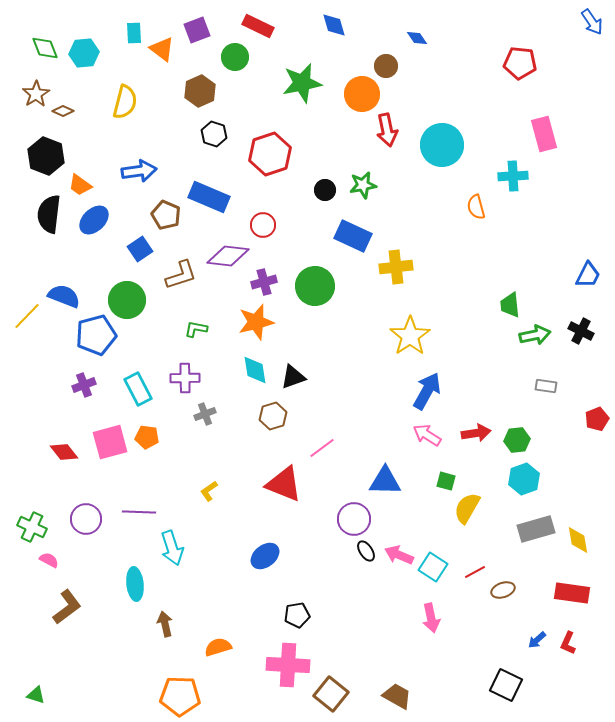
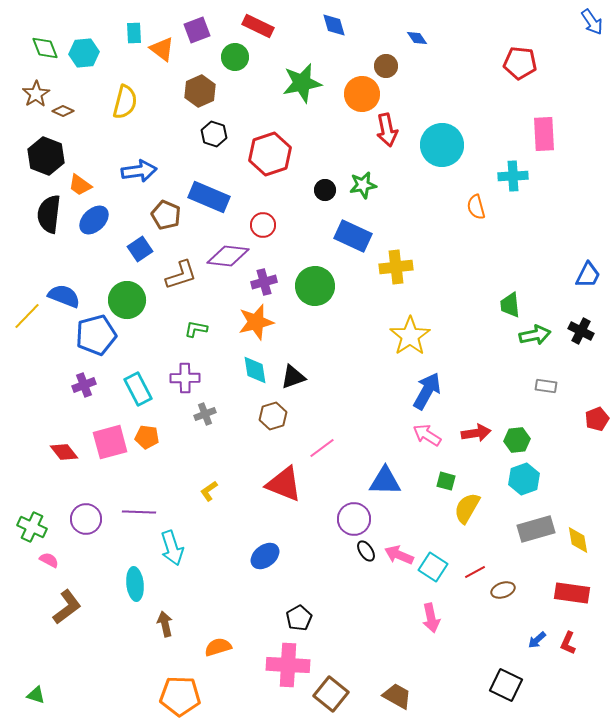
pink rectangle at (544, 134): rotated 12 degrees clockwise
black pentagon at (297, 615): moved 2 px right, 3 px down; rotated 20 degrees counterclockwise
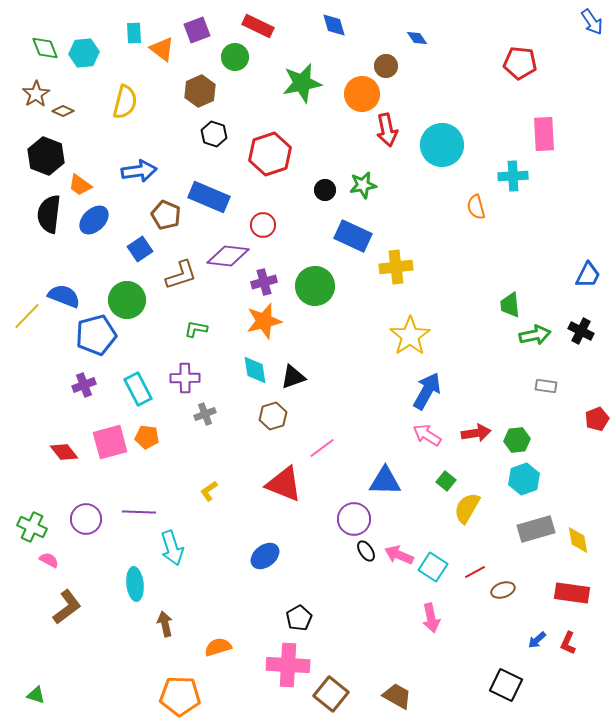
orange star at (256, 322): moved 8 px right, 1 px up
green square at (446, 481): rotated 24 degrees clockwise
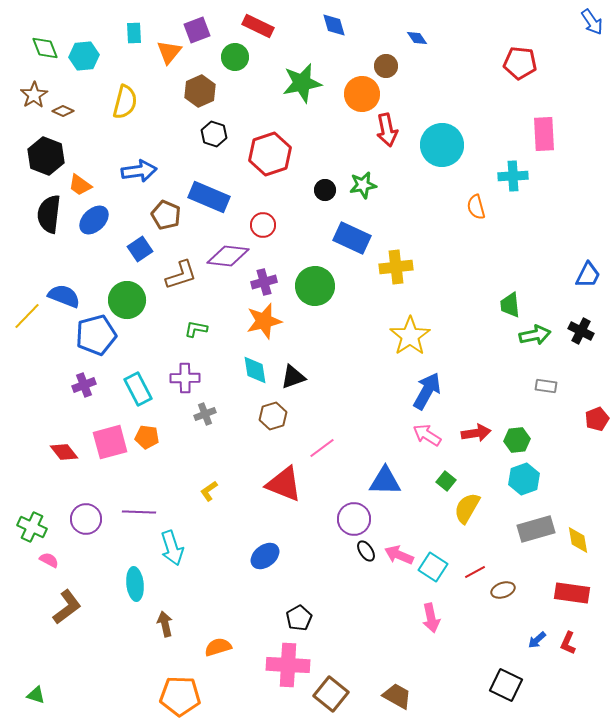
orange triangle at (162, 49): moved 7 px right, 3 px down; rotated 32 degrees clockwise
cyan hexagon at (84, 53): moved 3 px down
brown star at (36, 94): moved 2 px left, 1 px down
blue rectangle at (353, 236): moved 1 px left, 2 px down
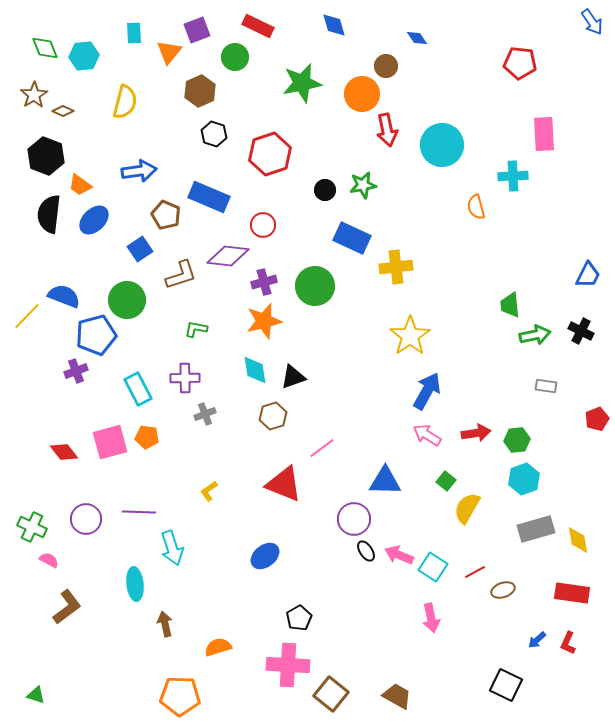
purple cross at (84, 385): moved 8 px left, 14 px up
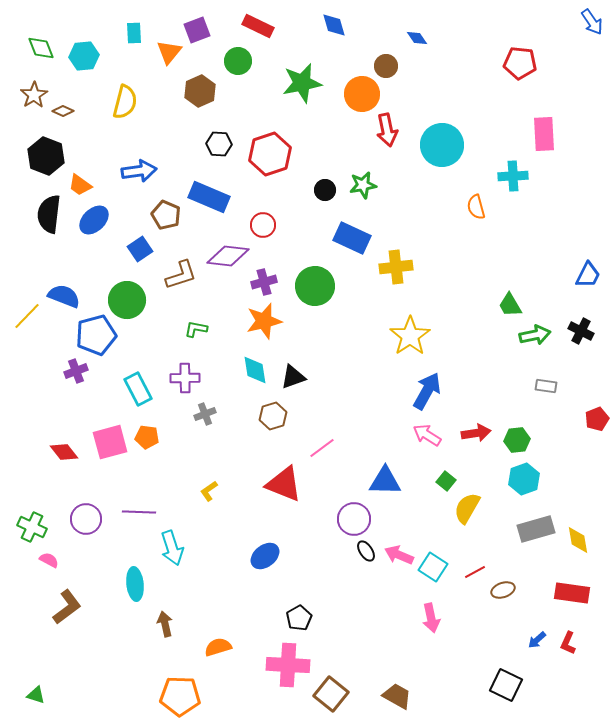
green diamond at (45, 48): moved 4 px left
green circle at (235, 57): moved 3 px right, 4 px down
black hexagon at (214, 134): moved 5 px right, 10 px down; rotated 15 degrees counterclockwise
green trapezoid at (510, 305): rotated 24 degrees counterclockwise
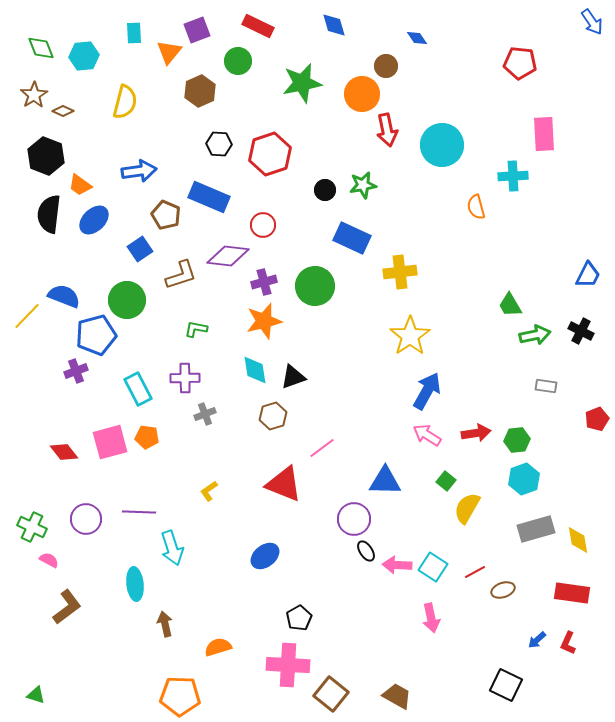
yellow cross at (396, 267): moved 4 px right, 5 px down
pink arrow at (399, 555): moved 2 px left, 10 px down; rotated 20 degrees counterclockwise
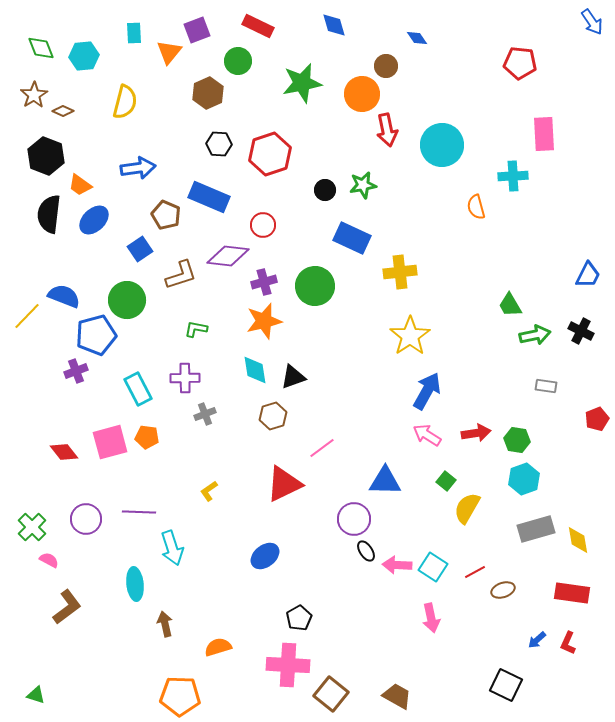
brown hexagon at (200, 91): moved 8 px right, 2 px down
blue arrow at (139, 171): moved 1 px left, 3 px up
green hexagon at (517, 440): rotated 15 degrees clockwise
red triangle at (284, 484): rotated 48 degrees counterclockwise
green cross at (32, 527): rotated 20 degrees clockwise
